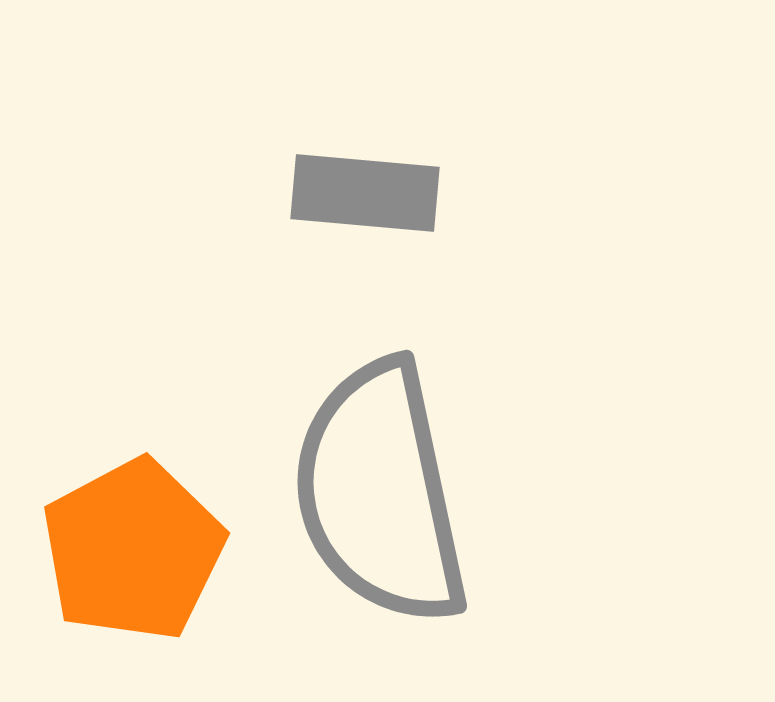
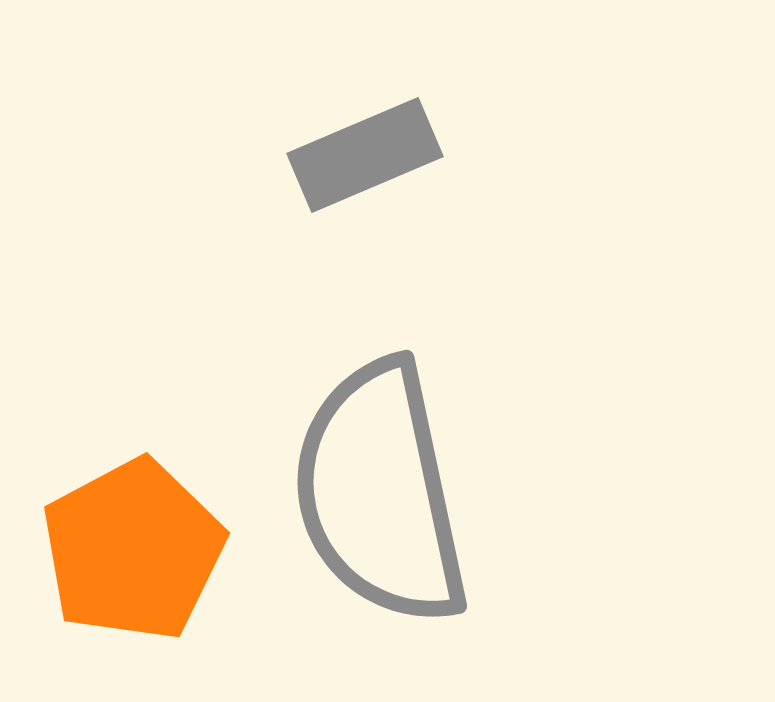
gray rectangle: moved 38 px up; rotated 28 degrees counterclockwise
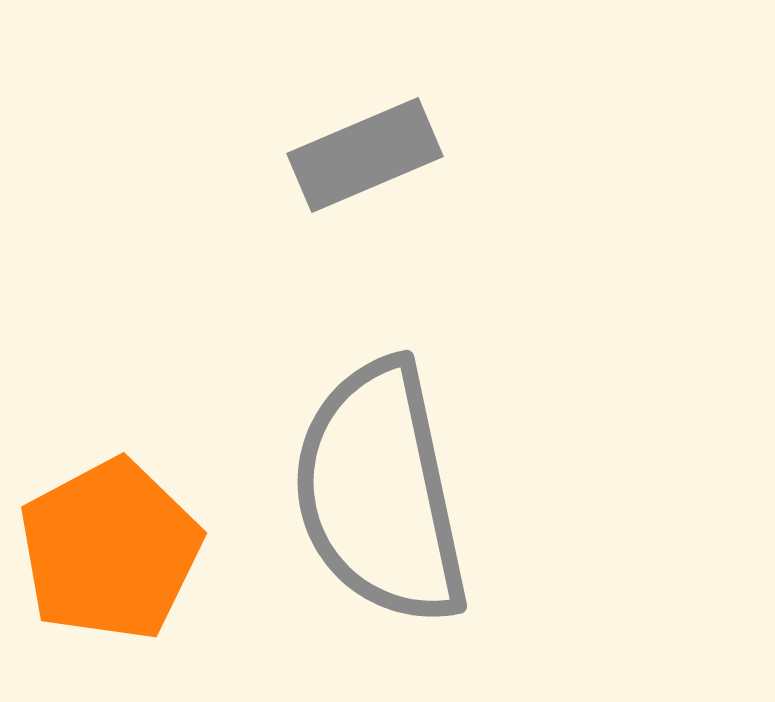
orange pentagon: moved 23 px left
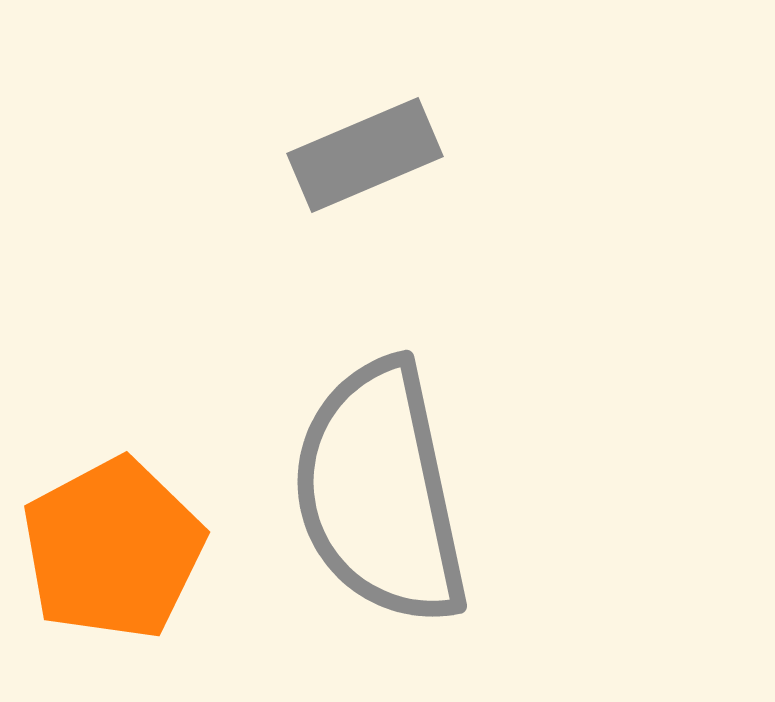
orange pentagon: moved 3 px right, 1 px up
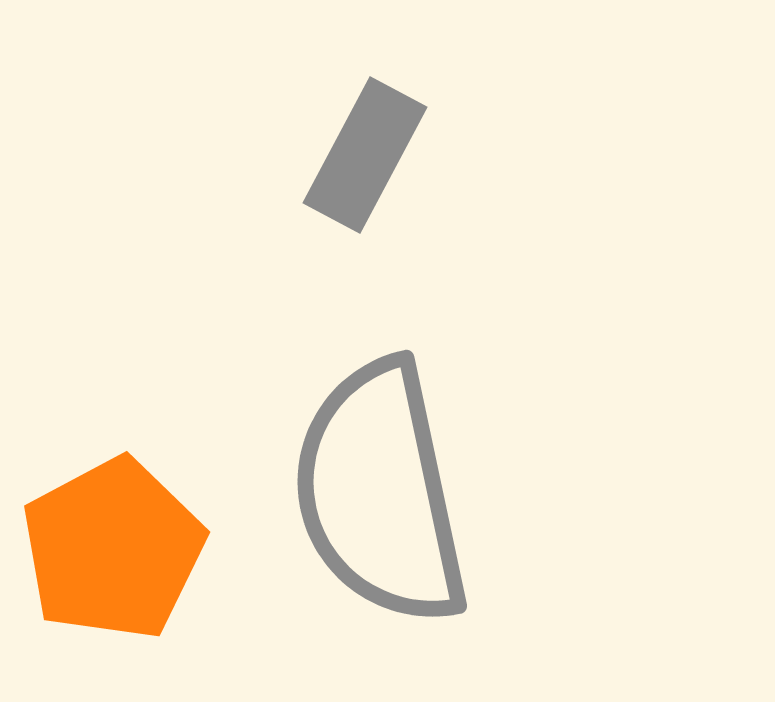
gray rectangle: rotated 39 degrees counterclockwise
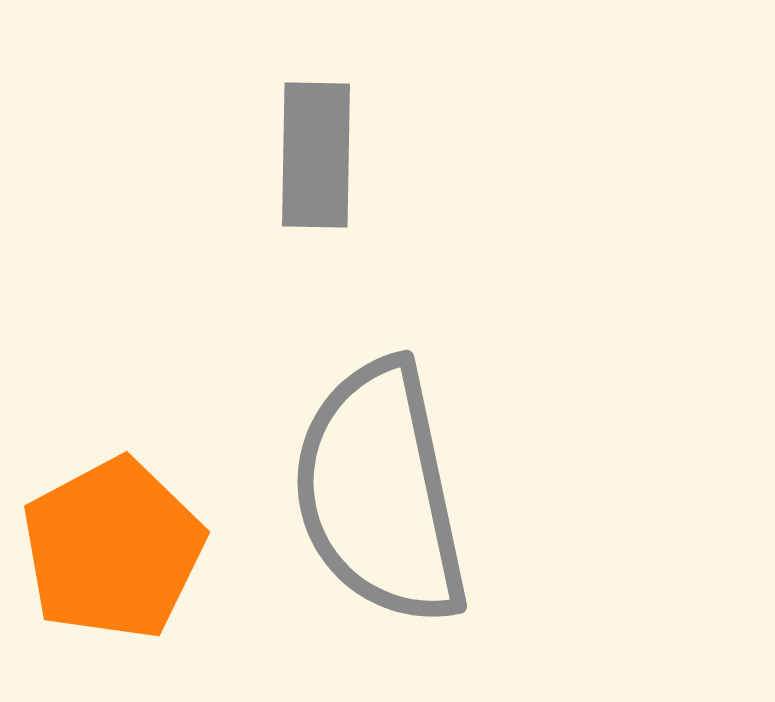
gray rectangle: moved 49 px left; rotated 27 degrees counterclockwise
